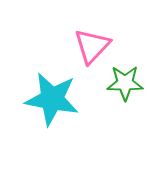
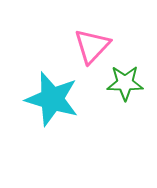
cyan star: rotated 6 degrees clockwise
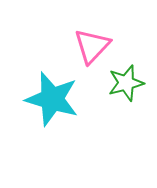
green star: moved 1 px right; rotated 15 degrees counterclockwise
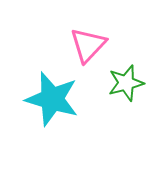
pink triangle: moved 4 px left, 1 px up
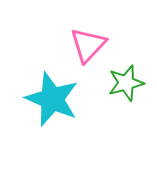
cyan star: rotated 6 degrees clockwise
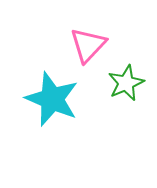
green star: rotated 9 degrees counterclockwise
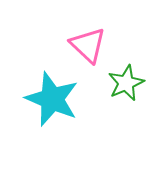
pink triangle: rotated 30 degrees counterclockwise
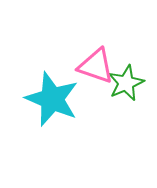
pink triangle: moved 8 px right, 21 px down; rotated 24 degrees counterclockwise
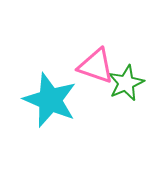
cyan star: moved 2 px left, 1 px down
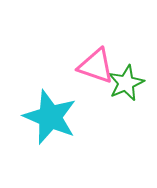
cyan star: moved 17 px down
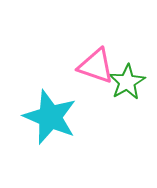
green star: moved 1 px right, 1 px up; rotated 6 degrees counterclockwise
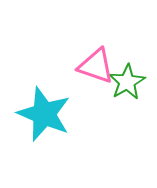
cyan star: moved 6 px left, 3 px up
